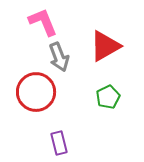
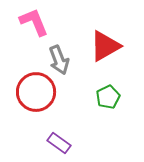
pink L-shape: moved 9 px left
gray arrow: moved 3 px down
purple rectangle: rotated 40 degrees counterclockwise
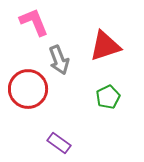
red triangle: rotated 12 degrees clockwise
red circle: moved 8 px left, 3 px up
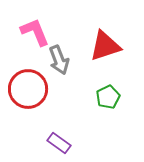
pink L-shape: moved 1 px right, 10 px down
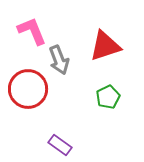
pink L-shape: moved 3 px left, 1 px up
purple rectangle: moved 1 px right, 2 px down
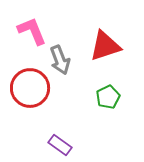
gray arrow: moved 1 px right
red circle: moved 2 px right, 1 px up
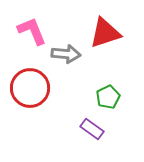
red triangle: moved 13 px up
gray arrow: moved 6 px right, 6 px up; rotated 64 degrees counterclockwise
purple rectangle: moved 32 px right, 16 px up
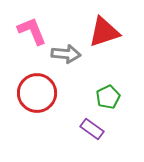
red triangle: moved 1 px left, 1 px up
red circle: moved 7 px right, 5 px down
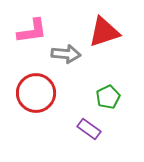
pink L-shape: rotated 104 degrees clockwise
red circle: moved 1 px left
purple rectangle: moved 3 px left
